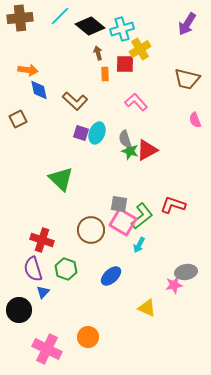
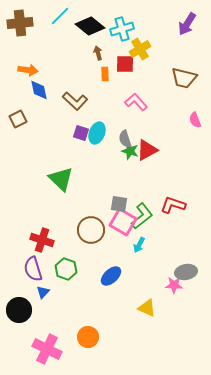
brown cross: moved 5 px down
brown trapezoid: moved 3 px left, 1 px up
pink star: rotated 12 degrees clockwise
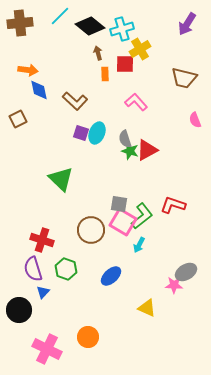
gray ellipse: rotated 20 degrees counterclockwise
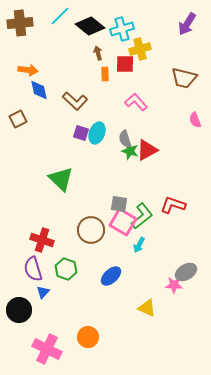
yellow cross: rotated 15 degrees clockwise
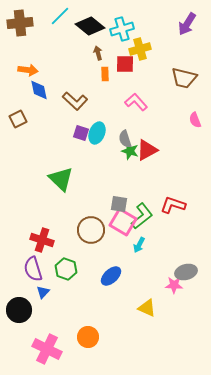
gray ellipse: rotated 15 degrees clockwise
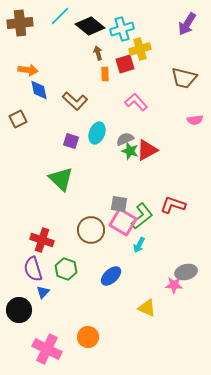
red square: rotated 18 degrees counterclockwise
pink semicircle: rotated 77 degrees counterclockwise
purple square: moved 10 px left, 8 px down
gray semicircle: rotated 84 degrees clockwise
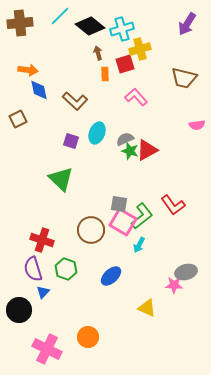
pink L-shape: moved 5 px up
pink semicircle: moved 2 px right, 5 px down
red L-shape: rotated 145 degrees counterclockwise
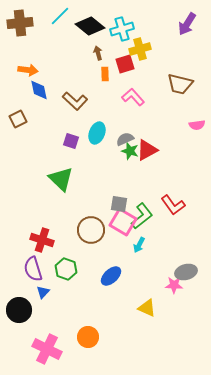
brown trapezoid: moved 4 px left, 6 px down
pink L-shape: moved 3 px left
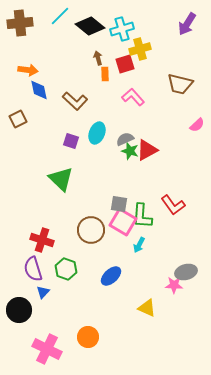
brown arrow: moved 5 px down
pink semicircle: rotated 35 degrees counterclockwise
green L-shape: rotated 132 degrees clockwise
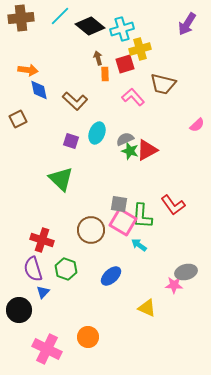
brown cross: moved 1 px right, 5 px up
brown trapezoid: moved 17 px left
cyan arrow: rotated 98 degrees clockwise
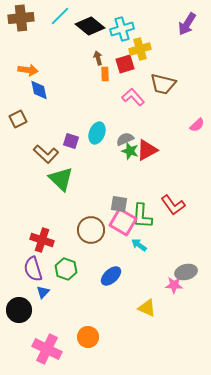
brown L-shape: moved 29 px left, 53 px down
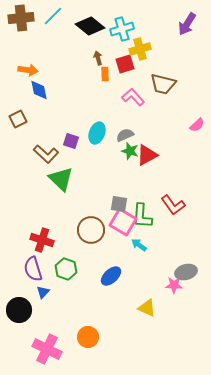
cyan line: moved 7 px left
gray semicircle: moved 4 px up
red triangle: moved 5 px down
